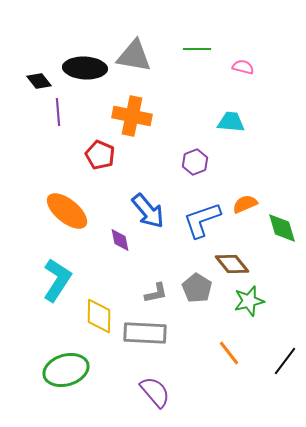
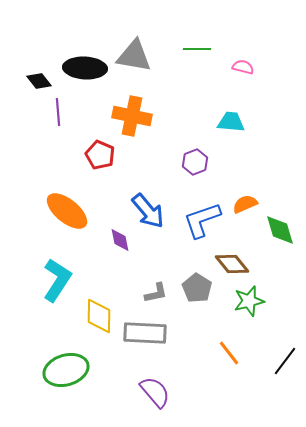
green diamond: moved 2 px left, 2 px down
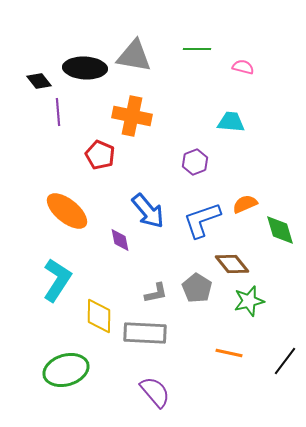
orange line: rotated 40 degrees counterclockwise
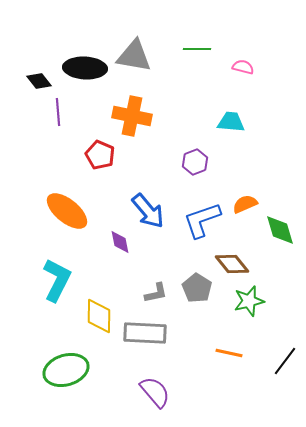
purple diamond: moved 2 px down
cyan L-shape: rotated 6 degrees counterclockwise
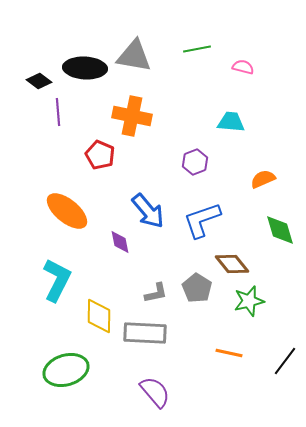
green line: rotated 12 degrees counterclockwise
black diamond: rotated 15 degrees counterclockwise
orange semicircle: moved 18 px right, 25 px up
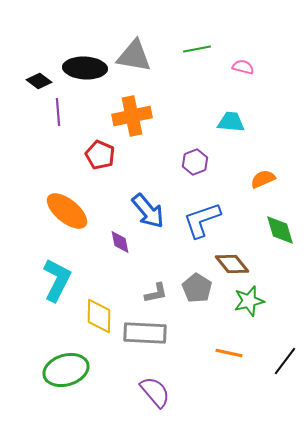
orange cross: rotated 24 degrees counterclockwise
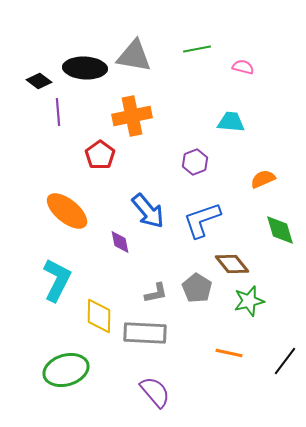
red pentagon: rotated 12 degrees clockwise
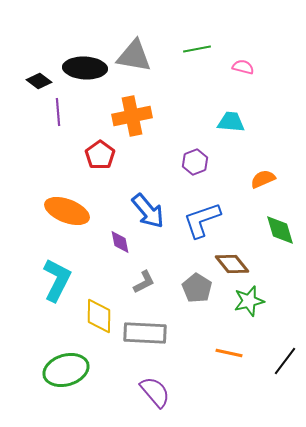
orange ellipse: rotated 18 degrees counterclockwise
gray L-shape: moved 12 px left, 11 px up; rotated 15 degrees counterclockwise
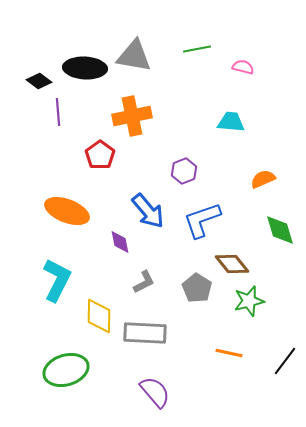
purple hexagon: moved 11 px left, 9 px down
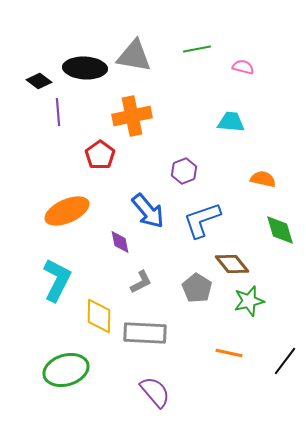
orange semicircle: rotated 35 degrees clockwise
orange ellipse: rotated 45 degrees counterclockwise
gray L-shape: moved 3 px left
